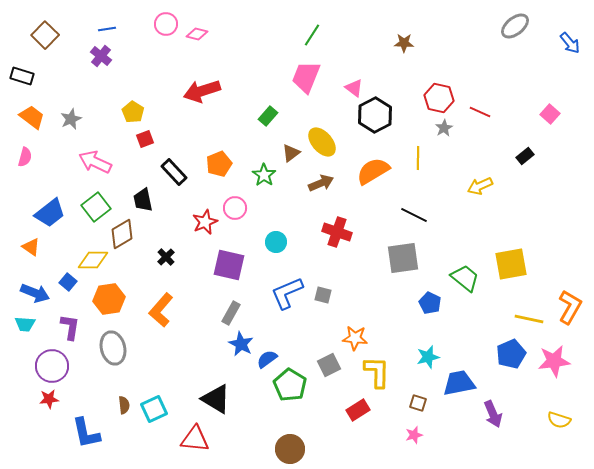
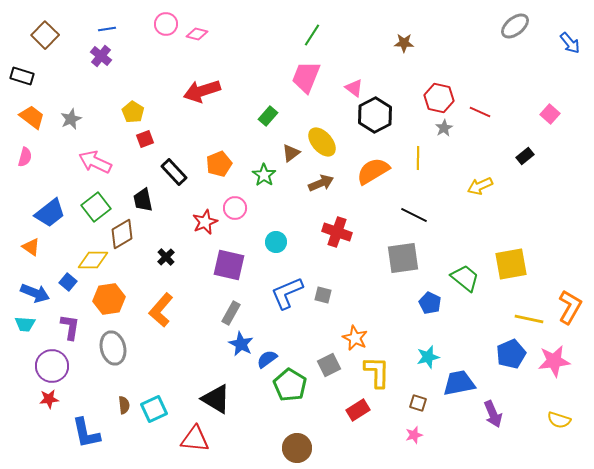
orange star at (355, 338): rotated 20 degrees clockwise
brown circle at (290, 449): moved 7 px right, 1 px up
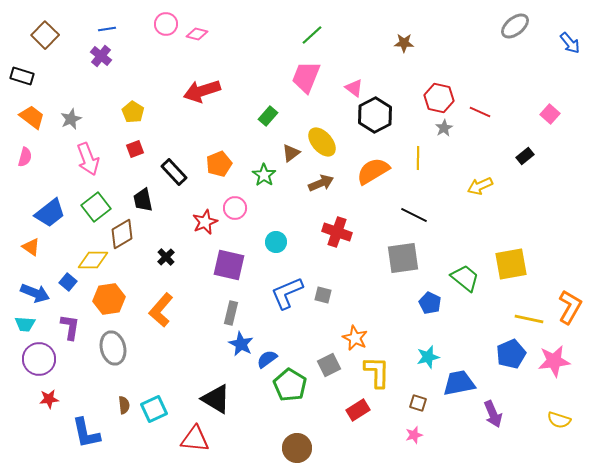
green line at (312, 35): rotated 15 degrees clockwise
red square at (145, 139): moved 10 px left, 10 px down
pink arrow at (95, 162): moved 7 px left, 3 px up; rotated 136 degrees counterclockwise
gray rectangle at (231, 313): rotated 15 degrees counterclockwise
purple circle at (52, 366): moved 13 px left, 7 px up
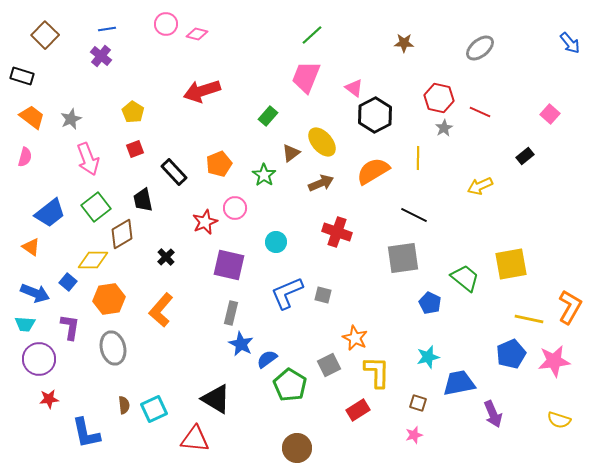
gray ellipse at (515, 26): moved 35 px left, 22 px down
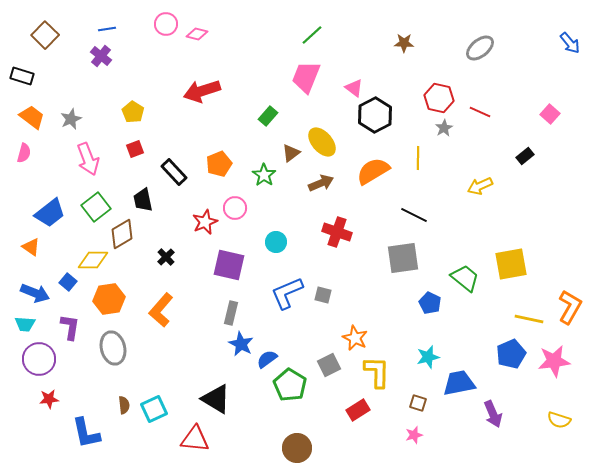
pink semicircle at (25, 157): moved 1 px left, 4 px up
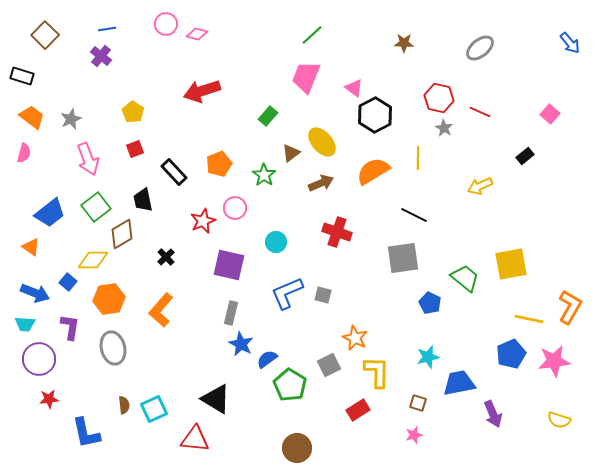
gray star at (444, 128): rotated 12 degrees counterclockwise
red star at (205, 222): moved 2 px left, 1 px up
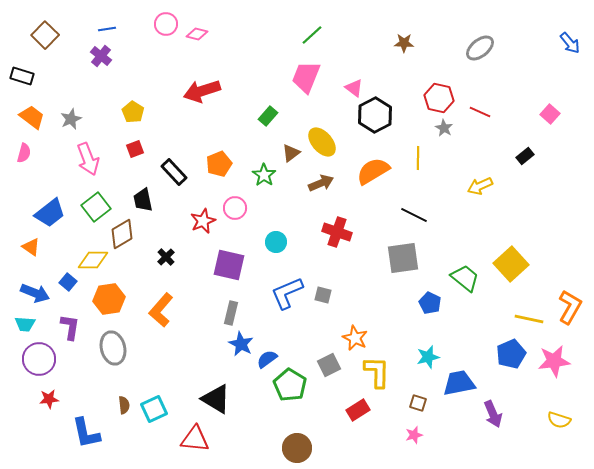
yellow square at (511, 264): rotated 32 degrees counterclockwise
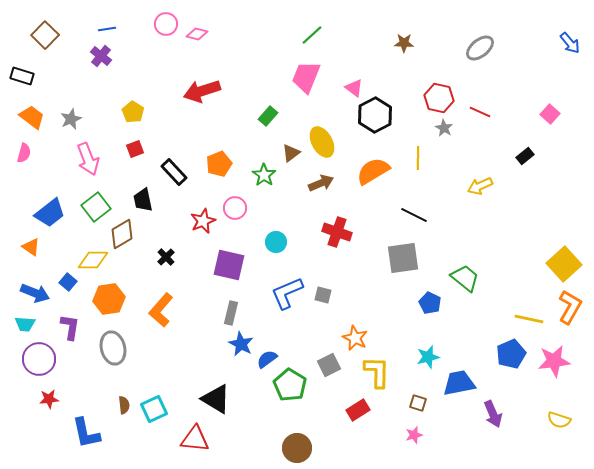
yellow ellipse at (322, 142): rotated 12 degrees clockwise
yellow square at (511, 264): moved 53 px right
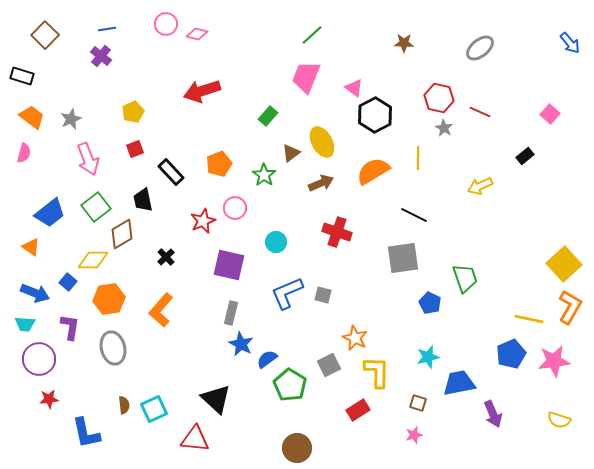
yellow pentagon at (133, 112): rotated 15 degrees clockwise
black rectangle at (174, 172): moved 3 px left
green trapezoid at (465, 278): rotated 32 degrees clockwise
black triangle at (216, 399): rotated 12 degrees clockwise
